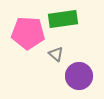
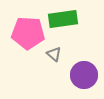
gray triangle: moved 2 px left
purple circle: moved 5 px right, 1 px up
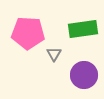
green rectangle: moved 20 px right, 10 px down
gray triangle: rotated 21 degrees clockwise
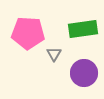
purple circle: moved 2 px up
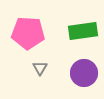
green rectangle: moved 2 px down
gray triangle: moved 14 px left, 14 px down
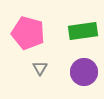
pink pentagon: rotated 12 degrees clockwise
purple circle: moved 1 px up
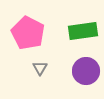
pink pentagon: rotated 12 degrees clockwise
purple circle: moved 2 px right, 1 px up
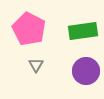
pink pentagon: moved 1 px right, 4 px up
gray triangle: moved 4 px left, 3 px up
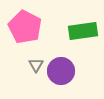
pink pentagon: moved 4 px left, 2 px up
purple circle: moved 25 px left
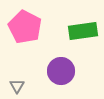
gray triangle: moved 19 px left, 21 px down
